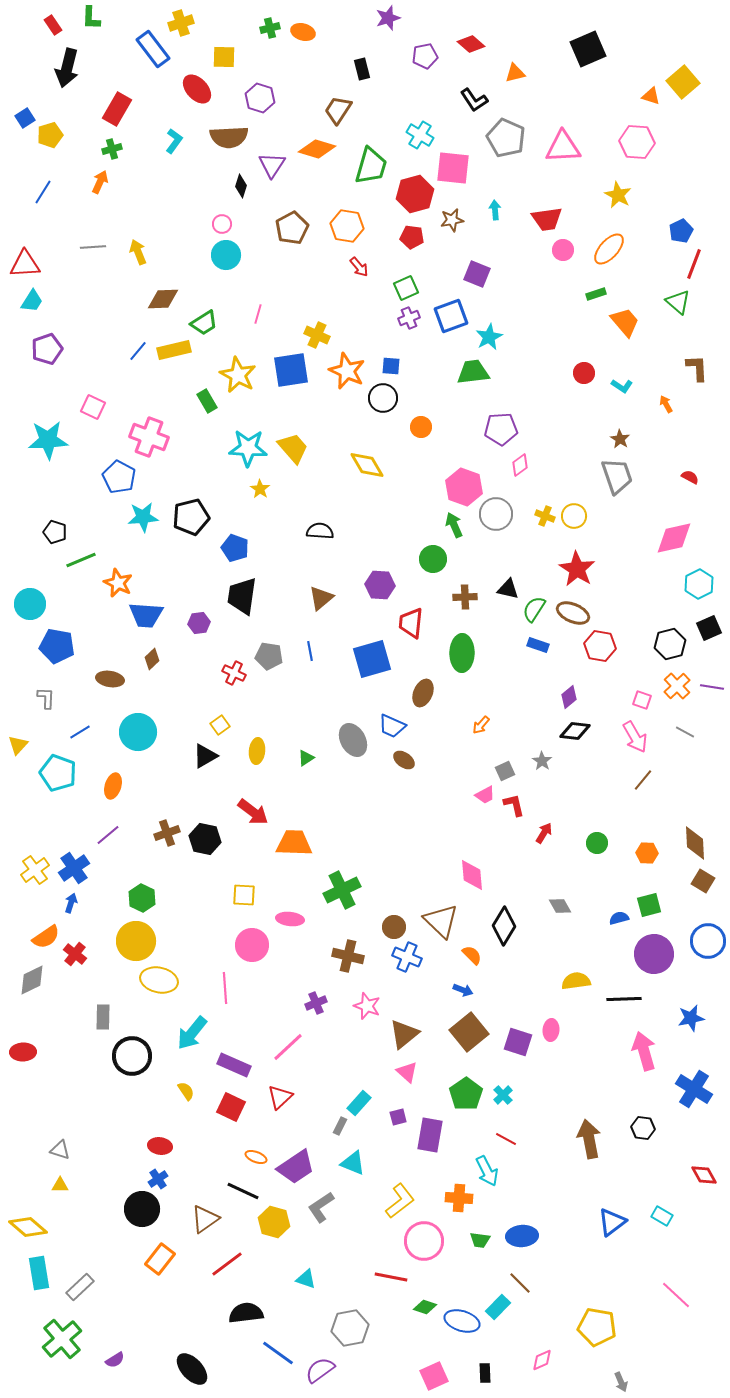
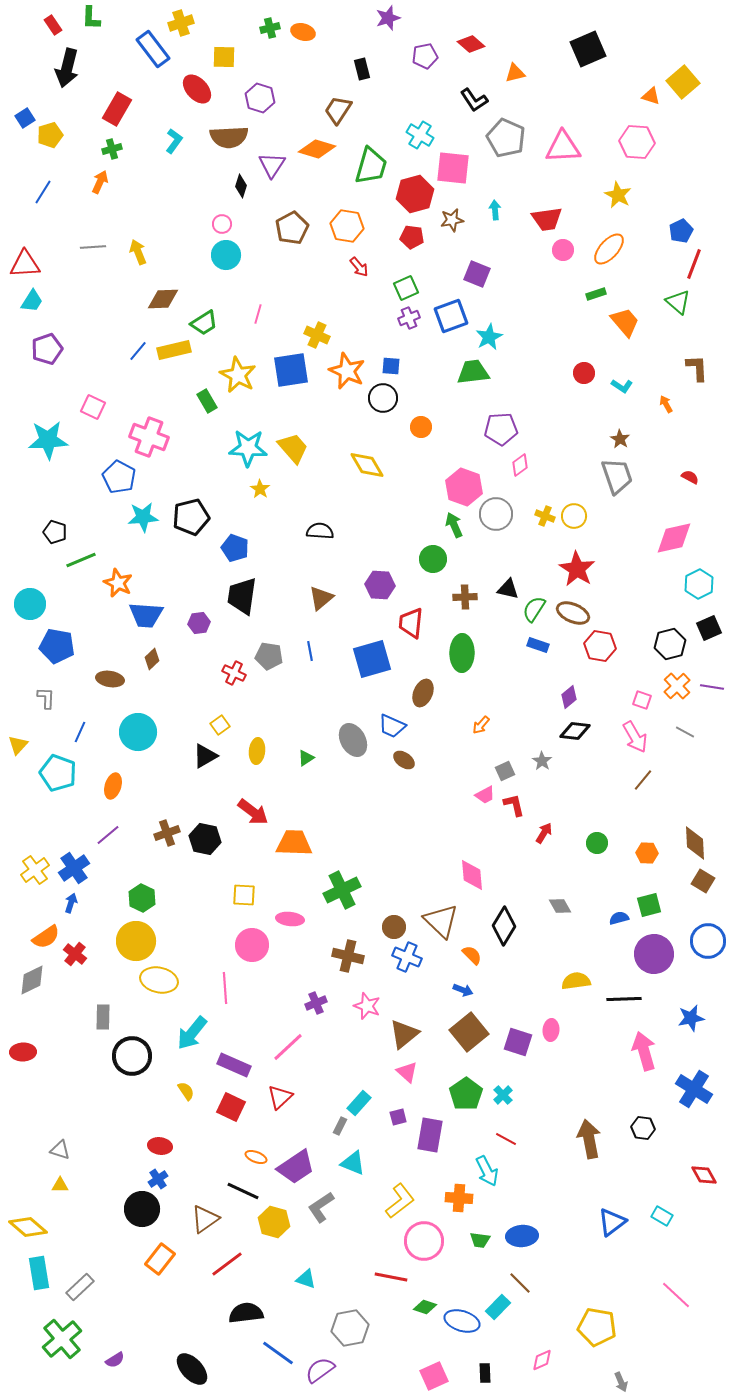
blue line at (80, 732): rotated 35 degrees counterclockwise
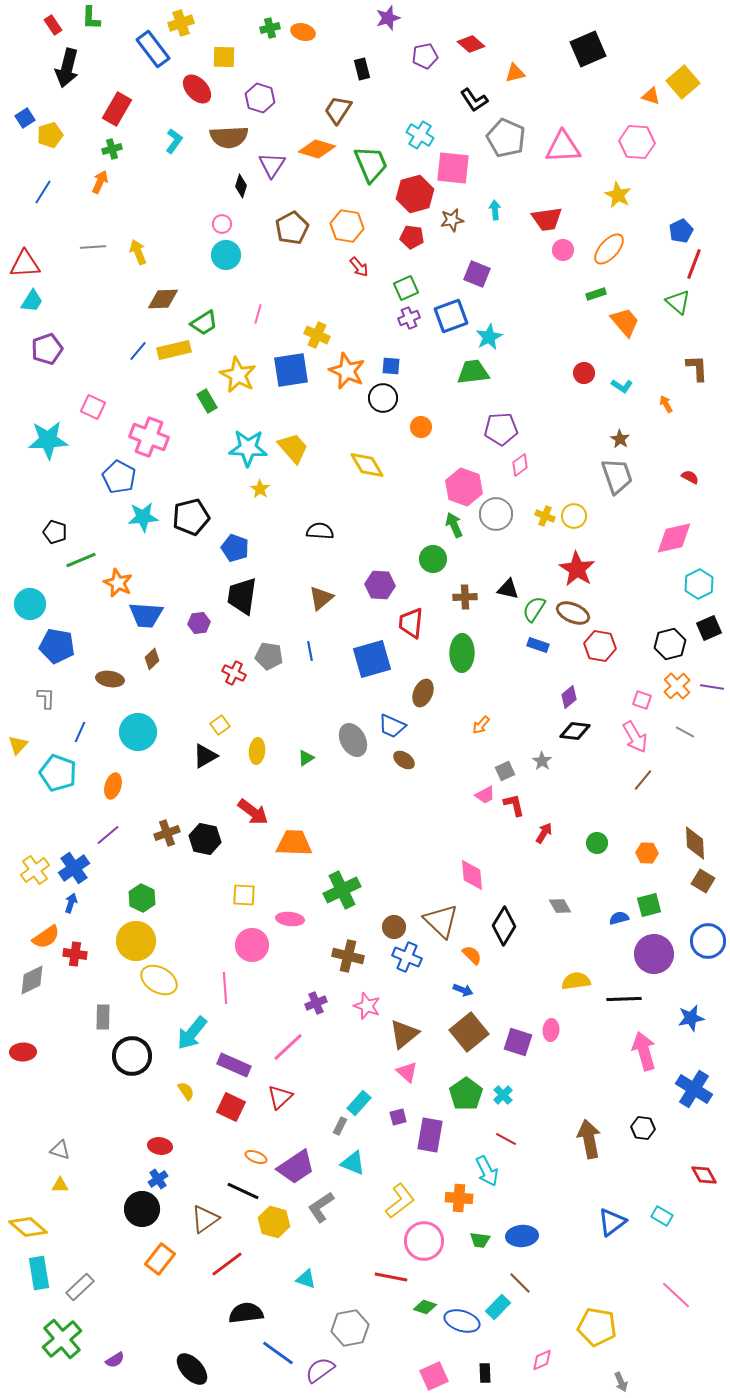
green trapezoid at (371, 166): moved 2 px up; rotated 39 degrees counterclockwise
red cross at (75, 954): rotated 30 degrees counterclockwise
yellow ellipse at (159, 980): rotated 18 degrees clockwise
